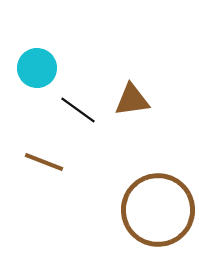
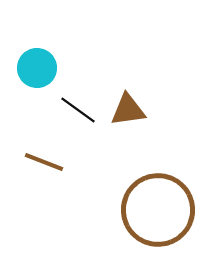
brown triangle: moved 4 px left, 10 px down
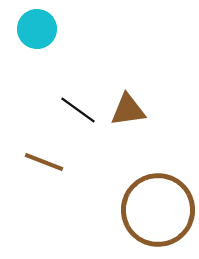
cyan circle: moved 39 px up
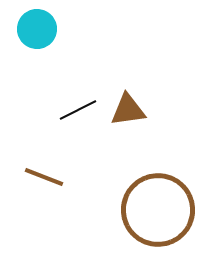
black line: rotated 63 degrees counterclockwise
brown line: moved 15 px down
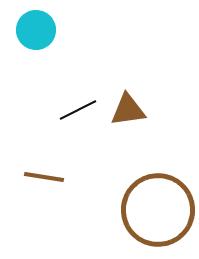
cyan circle: moved 1 px left, 1 px down
brown line: rotated 12 degrees counterclockwise
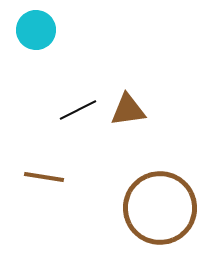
brown circle: moved 2 px right, 2 px up
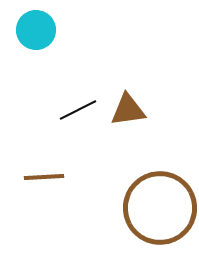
brown line: rotated 12 degrees counterclockwise
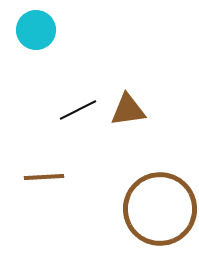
brown circle: moved 1 px down
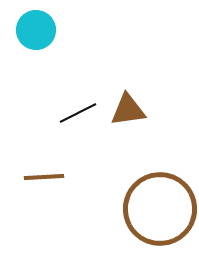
black line: moved 3 px down
